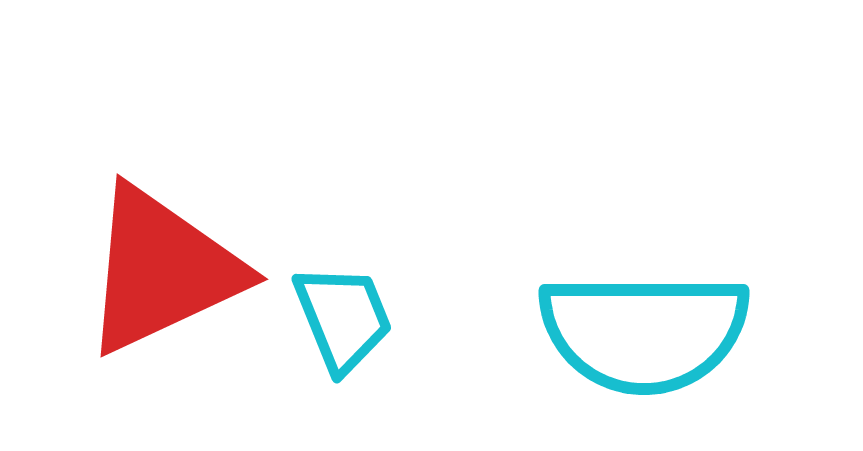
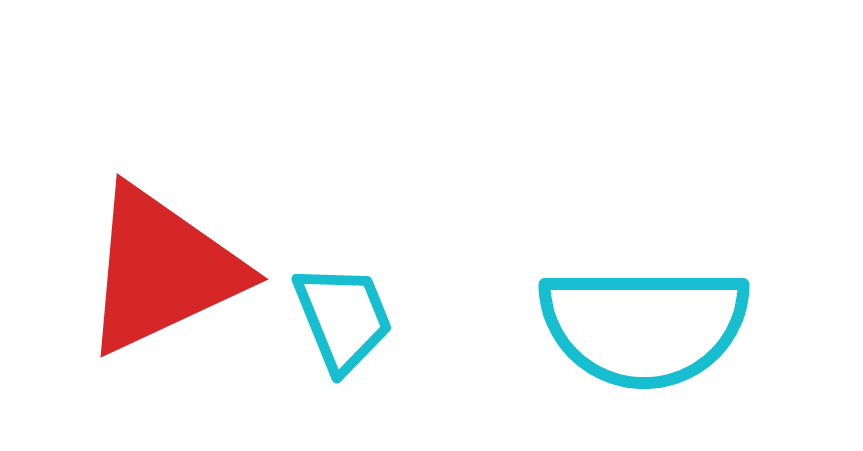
cyan semicircle: moved 6 px up
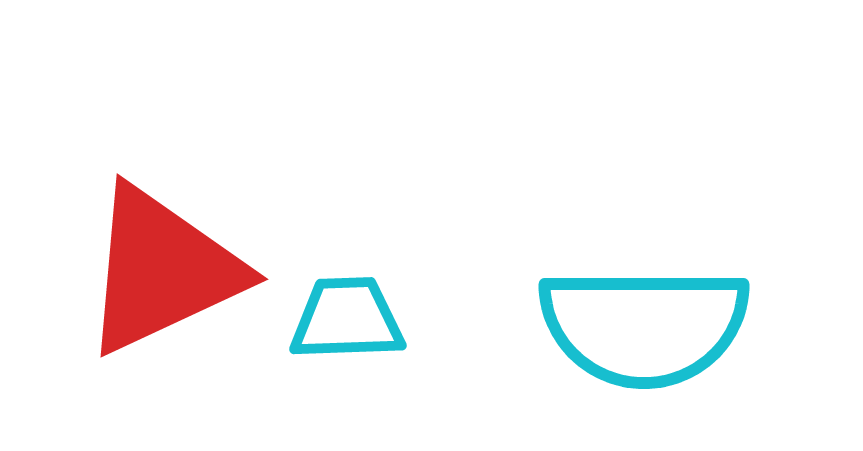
cyan trapezoid: moved 4 px right, 1 px down; rotated 70 degrees counterclockwise
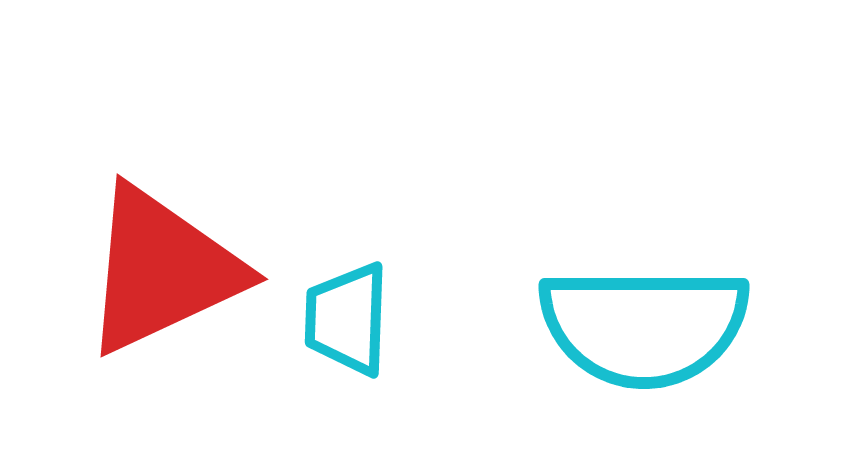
cyan trapezoid: rotated 86 degrees counterclockwise
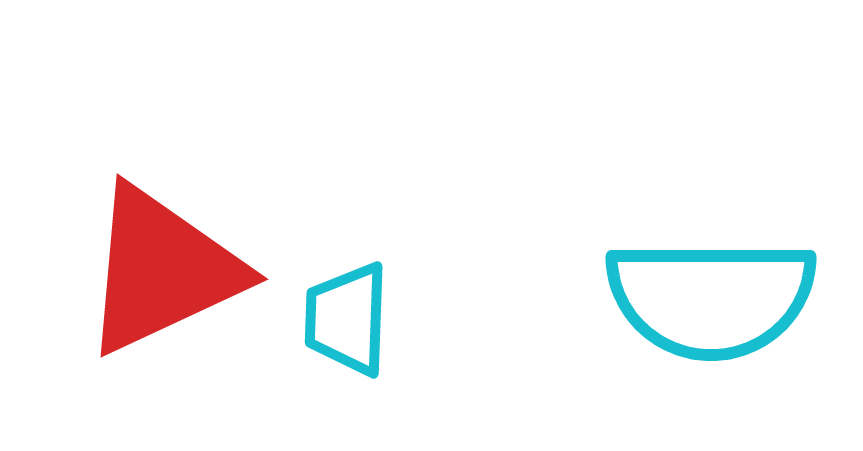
cyan semicircle: moved 67 px right, 28 px up
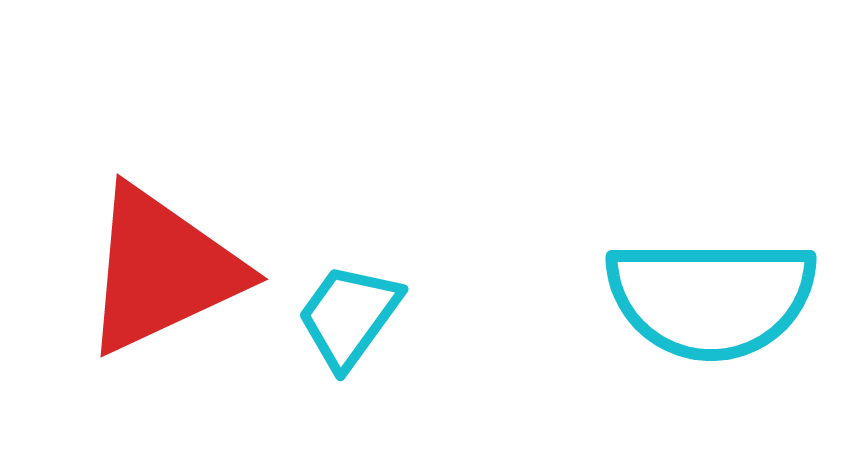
cyan trapezoid: moved 2 px right, 3 px up; rotated 34 degrees clockwise
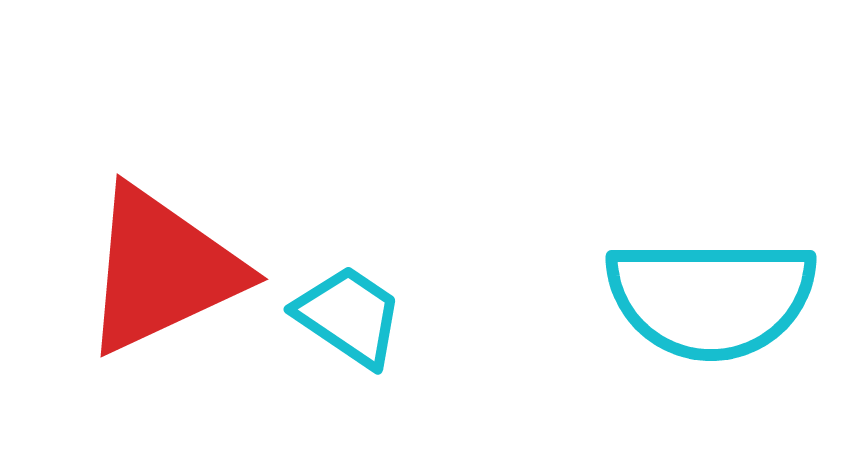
cyan trapezoid: rotated 88 degrees clockwise
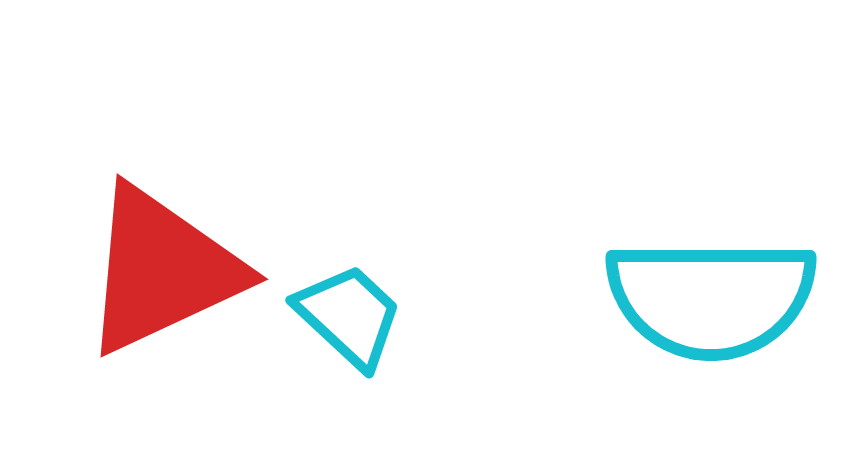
cyan trapezoid: rotated 9 degrees clockwise
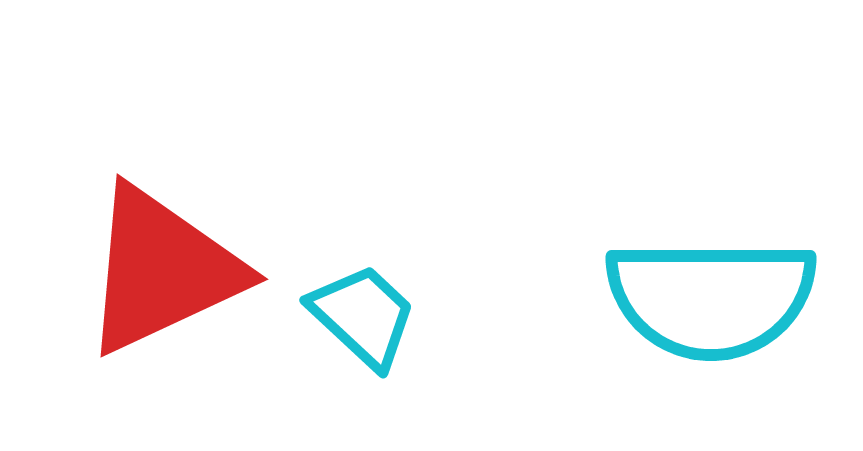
cyan trapezoid: moved 14 px right
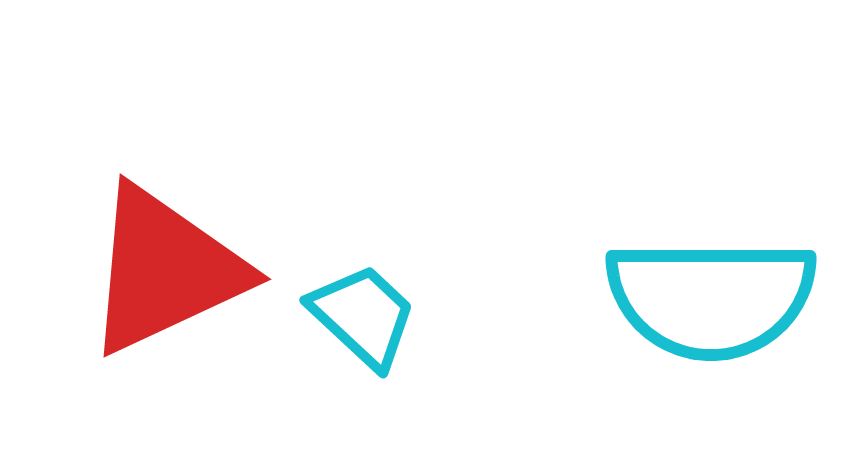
red triangle: moved 3 px right
